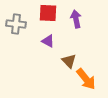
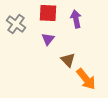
gray cross: rotated 30 degrees clockwise
purple triangle: moved 2 px up; rotated 40 degrees clockwise
brown triangle: moved 1 px left, 1 px up
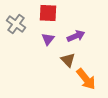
purple arrow: moved 17 px down; rotated 78 degrees clockwise
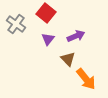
red square: moved 2 px left; rotated 36 degrees clockwise
brown triangle: moved 1 px up
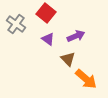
purple triangle: rotated 32 degrees counterclockwise
orange arrow: rotated 10 degrees counterclockwise
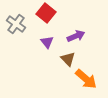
purple triangle: moved 1 px left, 3 px down; rotated 16 degrees clockwise
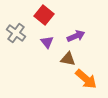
red square: moved 2 px left, 2 px down
gray cross: moved 9 px down
brown triangle: rotated 35 degrees counterclockwise
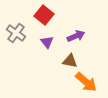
brown triangle: moved 2 px right, 2 px down
orange arrow: moved 3 px down
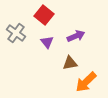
brown triangle: moved 2 px down; rotated 21 degrees counterclockwise
orange arrow: rotated 95 degrees clockwise
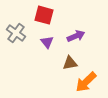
red square: rotated 24 degrees counterclockwise
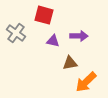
purple arrow: moved 3 px right; rotated 24 degrees clockwise
purple triangle: moved 6 px right, 1 px up; rotated 40 degrees counterclockwise
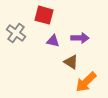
purple arrow: moved 1 px right, 2 px down
brown triangle: moved 1 px right, 1 px up; rotated 42 degrees clockwise
